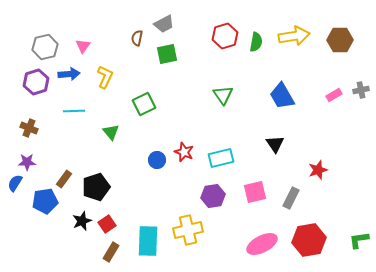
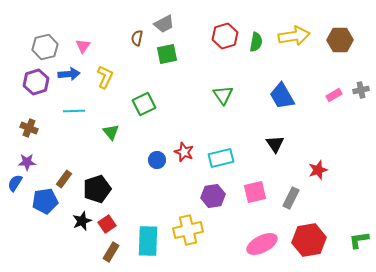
black pentagon at (96, 187): moved 1 px right, 2 px down
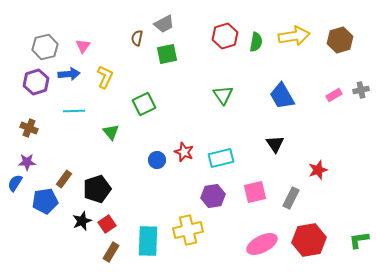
brown hexagon at (340, 40): rotated 15 degrees counterclockwise
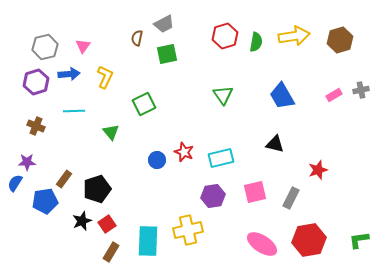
brown cross at (29, 128): moved 7 px right, 2 px up
black triangle at (275, 144): rotated 42 degrees counterclockwise
pink ellipse at (262, 244): rotated 60 degrees clockwise
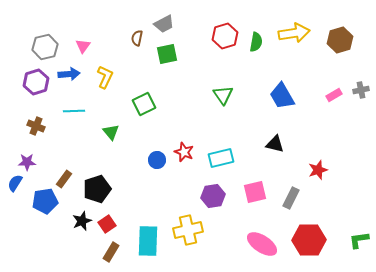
yellow arrow at (294, 36): moved 3 px up
red hexagon at (309, 240): rotated 8 degrees clockwise
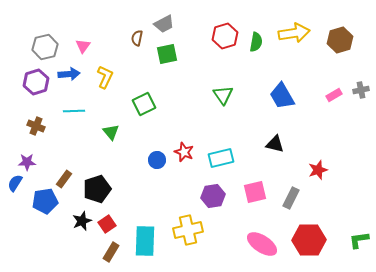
cyan rectangle at (148, 241): moved 3 px left
